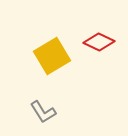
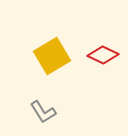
red diamond: moved 4 px right, 13 px down
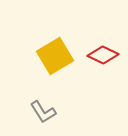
yellow square: moved 3 px right
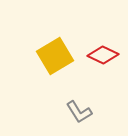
gray L-shape: moved 36 px right
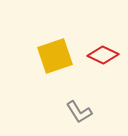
yellow square: rotated 12 degrees clockwise
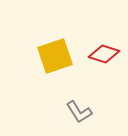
red diamond: moved 1 px right, 1 px up; rotated 8 degrees counterclockwise
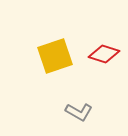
gray L-shape: rotated 28 degrees counterclockwise
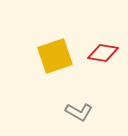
red diamond: moved 1 px left, 1 px up; rotated 8 degrees counterclockwise
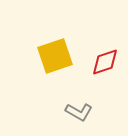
red diamond: moved 2 px right, 9 px down; rotated 28 degrees counterclockwise
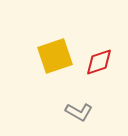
red diamond: moved 6 px left
